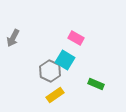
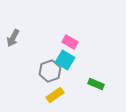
pink rectangle: moved 6 px left, 4 px down
gray hexagon: rotated 15 degrees clockwise
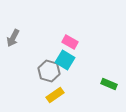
gray hexagon: moved 1 px left; rotated 25 degrees counterclockwise
green rectangle: moved 13 px right
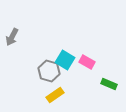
gray arrow: moved 1 px left, 1 px up
pink rectangle: moved 17 px right, 20 px down
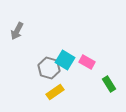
gray arrow: moved 5 px right, 6 px up
gray hexagon: moved 3 px up
green rectangle: rotated 35 degrees clockwise
yellow rectangle: moved 3 px up
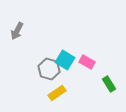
gray hexagon: moved 1 px down
yellow rectangle: moved 2 px right, 1 px down
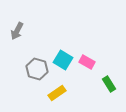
cyan square: moved 2 px left
gray hexagon: moved 12 px left
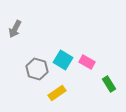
gray arrow: moved 2 px left, 2 px up
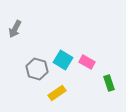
green rectangle: moved 1 px up; rotated 14 degrees clockwise
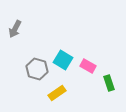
pink rectangle: moved 1 px right, 4 px down
